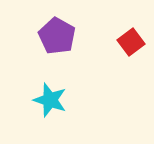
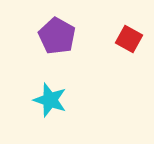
red square: moved 2 px left, 3 px up; rotated 24 degrees counterclockwise
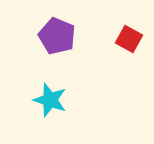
purple pentagon: rotated 6 degrees counterclockwise
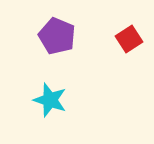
red square: rotated 28 degrees clockwise
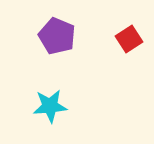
cyan star: moved 6 px down; rotated 24 degrees counterclockwise
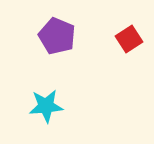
cyan star: moved 4 px left
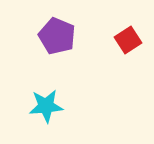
red square: moved 1 px left, 1 px down
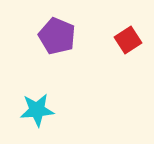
cyan star: moved 9 px left, 4 px down
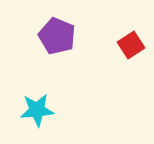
red square: moved 3 px right, 5 px down
